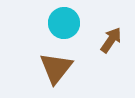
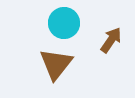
brown triangle: moved 4 px up
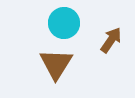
brown triangle: rotated 6 degrees counterclockwise
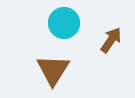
brown triangle: moved 3 px left, 6 px down
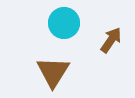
brown triangle: moved 2 px down
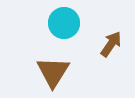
brown arrow: moved 4 px down
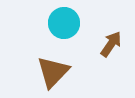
brown triangle: rotated 12 degrees clockwise
